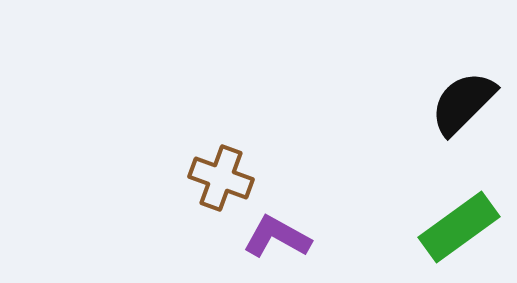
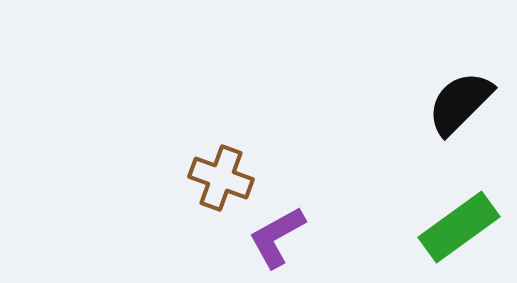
black semicircle: moved 3 px left
purple L-shape: rotated 58 degrees counterclockwise
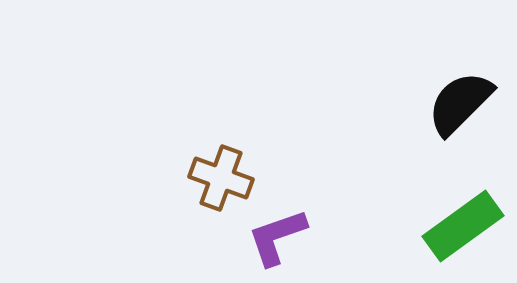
green rectangle: moved 4 px right, 1 px up
purple L-shape: rotated 10 degrees clockwise
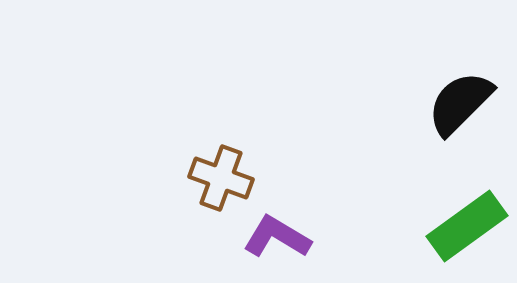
green rectangle: moved 4 px right
purple L-shape: rotated 50 degrees clockwise
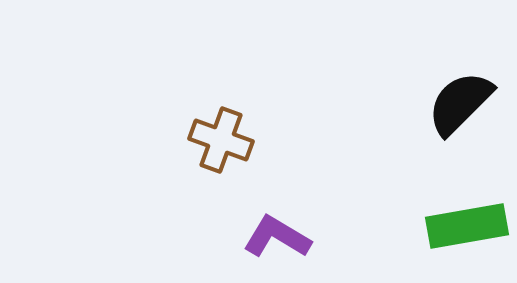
brown cross: moved 38 px up
green rectangle: rotated 26 degrees clockwise
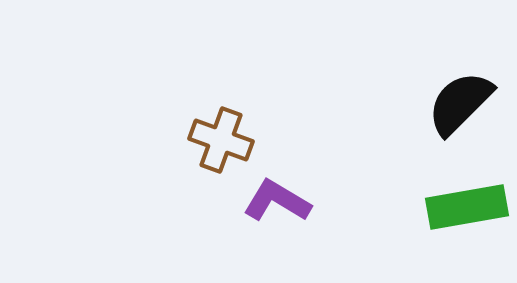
green rectangle: moved 19 px up
purple L-shape: moved 36 px up
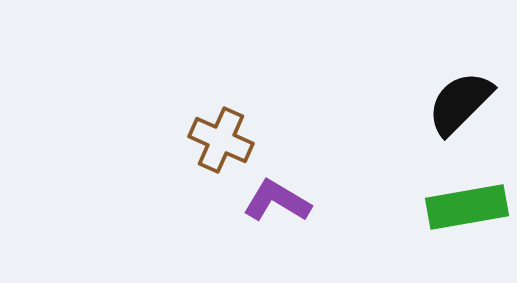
brown cross: rotated 4 degrees clockwise
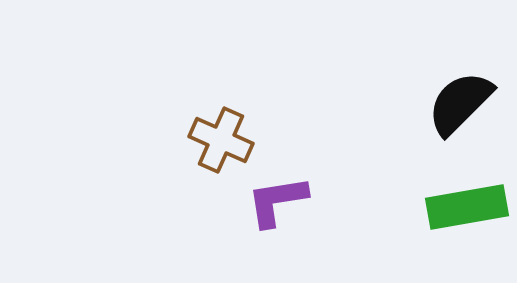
purple L-shape: rotated 40 degrees counterclockwise
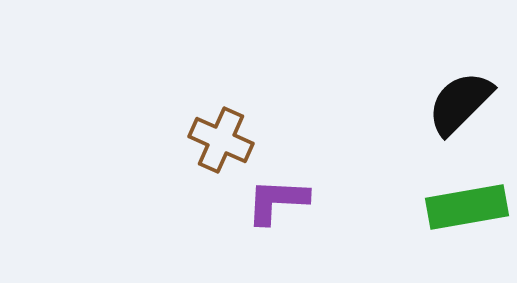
purple L-shape: rotated 12 degrees clockwise
